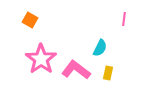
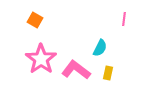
orange square: moved 5 px right
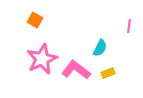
pink line: moved 5 px right, 7 px down
pink star: moved 1 px right; rotated 12 degrees clockwise
yellow rectangle: rotated 56 degrees clockwise
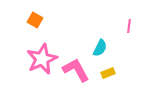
pink L-shape: rotated 24 degrees clockwise
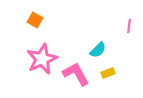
cyan semicircle: moved 2 px left, 2 px down; rotated 18 degrees clockwise
pink L-shape: moved 4 px down
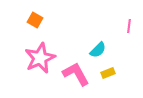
pink star: moved 2 px left, 1 px up
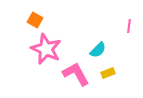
pink star: moved 6 px right, 9 px up; rotated 24 degrees counterclockwise
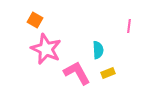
cyan semicircle: rotated 48 degrees counterclockwise
pink L-shape: moved 1 px right, 1 px up
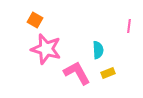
pink star: rotated 8 degrees counterclockwise
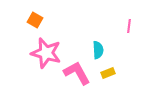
pink star: moved 4 px down
